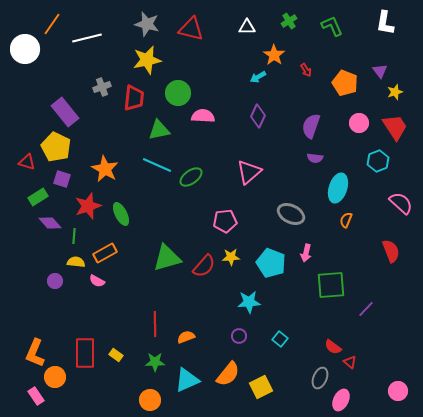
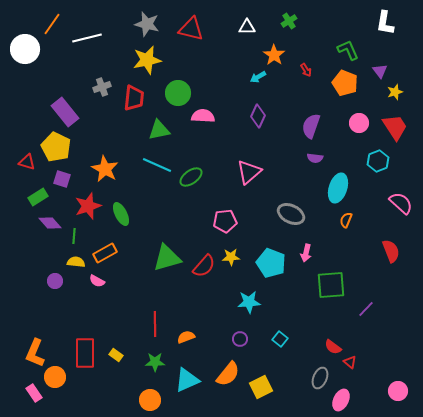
green L-shape at (332, 26): moved 16 px right, 24 px down
purple circle at (239, 336): moved 1 px right, 3 px down
pink rectangle at (36, 396): moved 2 px left, 3 px up
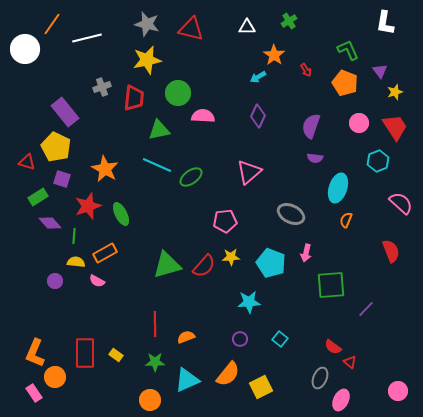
green triangle at (167, 258): moved 7 px down
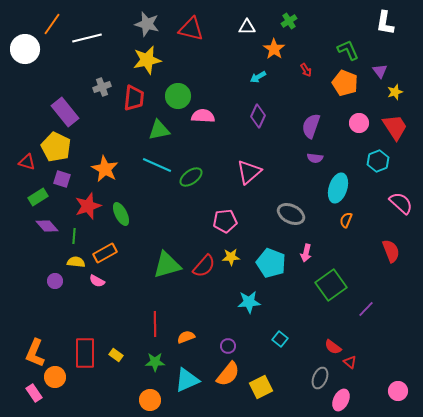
orange star at (274, 55): moved 6 px up
green circle at (178, 93): moved 3 px down
purple diamond at (50, 223): moved 3 px left, 3 px down
green square at (331, 285): rotated 32 degrees counterclockwise
purple circle at (240, 339): moved 12 px left, 7 px down
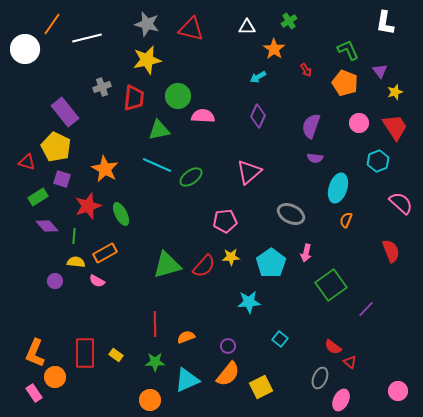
cyan pentagon at (271, 263): rotated 16 degrees clockwise
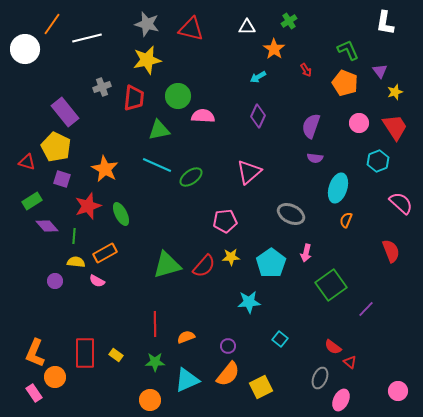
green rectangle at (38, 197): moved 6 px left, 4 px down
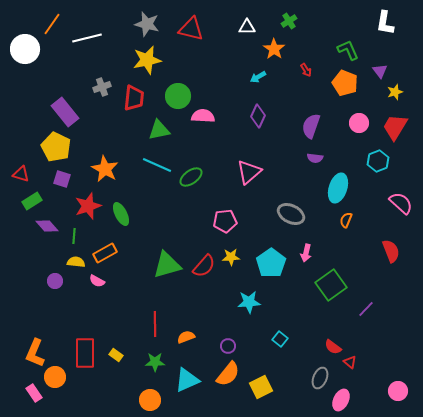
red trapezoid at (395, 127): rotated 116 degrees counterclockwise
red triangle at (27, 162): moved 6 px left, 12 px down
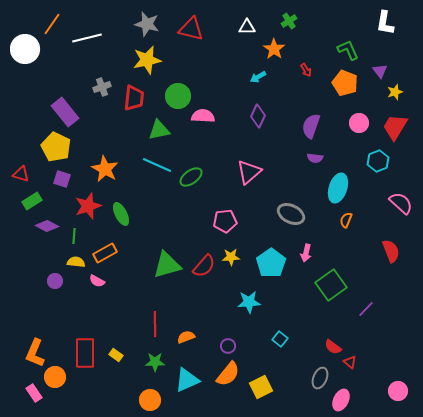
purple diamond at (47, 226): rotated 20 degrees counterclockwise
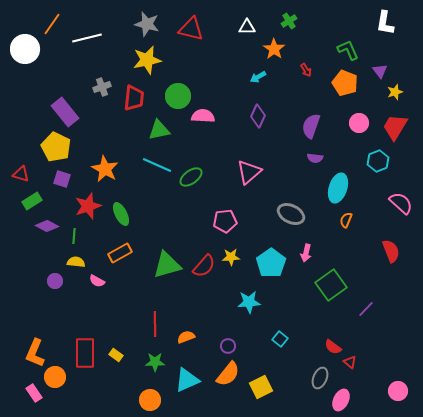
orange rectangle at (105, 253): moved 15 px right
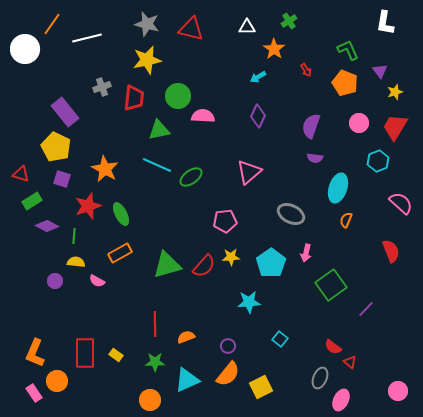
orange circle at (55, 377): moved 2 px right, 4 px down
